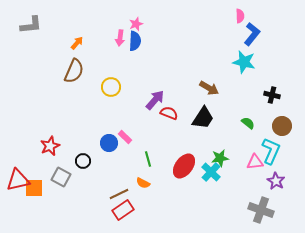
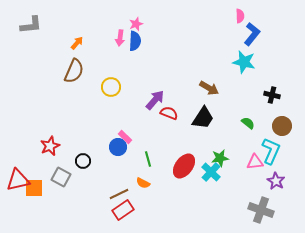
blue circle: moved 9 px right, 4 px down
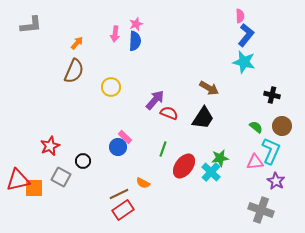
blue L-shape: moved 6 px left, 1 px down
pink arrow: moved 5 px left, 4 px up
green semicircle: moved 8 px right, 4 px down
green line: moved 15 px right, 10 px up; rotated 35 degrees clockwise
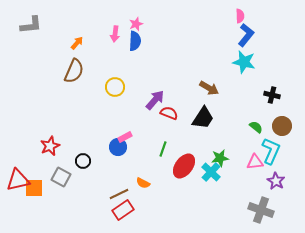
yellow circle: moved 4 px right
pink rectangle: rotated 72 degrees counterclockwise
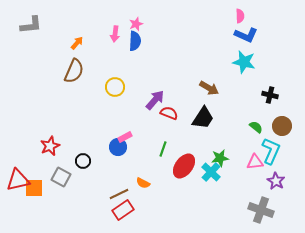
blue L-shape: rotated 75 degrees clockwise
black cross: moved 2 px left
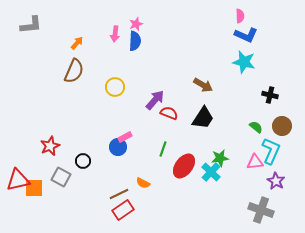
brown arrow: moved 6 px left, 3 px up
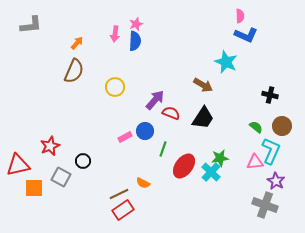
cyan star: moved 18 px left; rotated 10 degrees clockwise
red semicircle: moved 2 px right
blue circle: moved 27 px right, 16 px up
red triangle: moved 15 px up
gray cross: moved 4 px right, 5 px up
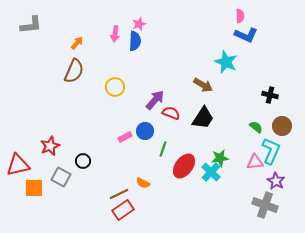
pink star: moved 3 px right
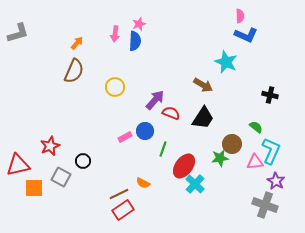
gray L-shape: moved 13 px left, 8 px down; rotated 10 degrees counterclockwise
brown circle: moved 50 px left, 18 px down
cyan cross: moved 16 px left, 12 px down
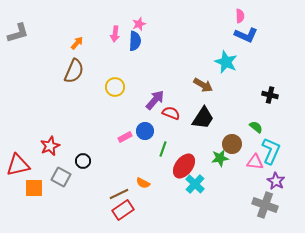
pink triangle: rotated 12 degrees clockwise
